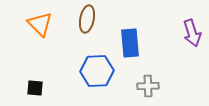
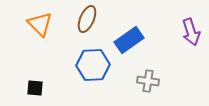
brown ellipse: rotated 12 degrees clockwise
purple arrow: moved 1 px left, 1 px up
blue rectangle: moved 1 px left, 3 px up; rotated 60 degrees clockwise
blue hexagon: moved 4 px left, 6 px up
gray cross: moved 5 px up; rotated 10 degrees clockwise
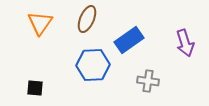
orange triangle: moved 1 px up; rotated 20 degrees clockwise
purple arrow: moved 6 px left, 11 px down
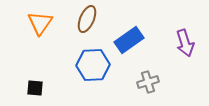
gray cross: moved 1 px down; rotated 25 degrees counterclockwise
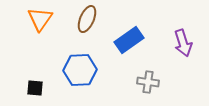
orange triangle: moved 4 px up
purple arrow: moved 2 px left
blue hexagon: moved 13 px left, 5 px down
gray cross: rotated 25 degrees clockwise
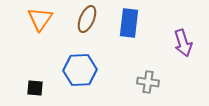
blue rectangle: moved 17 px up; rotated 48 degrees counterclockwise
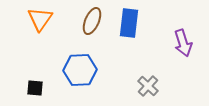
brown ellipse: moved 5 px right, 2 px down
gray cross: moved 4 px down; rotated 35 degrees clockwise
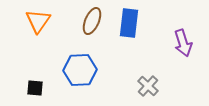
orange triangle: moved 2 px left, 2 px down
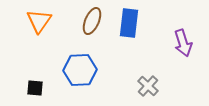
orange triangle: moved 1 px right
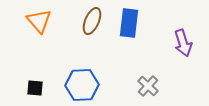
orange triangle: rotated 16 degrees counterclockwise
blue hexagon: moved 2 px right, 15 px down
